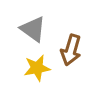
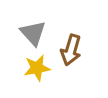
gray triangle: moved 4 px down; rotated 12 degrees clockwise
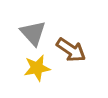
brown arrow: rotated 72 degrees counterclockwise
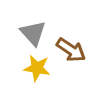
yellow star: rotated 20 degrees clockwise
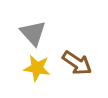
brown arrow: moved 6 px right, 13 px down
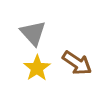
yellow star: rotated 28 degrees clockwise
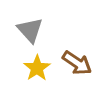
gray triangle: moved 3 px left, 3 px up
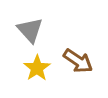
brown arrow: moved 1 px right, 2 px up
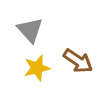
yellow star: rotated 20 degrees clockwise
